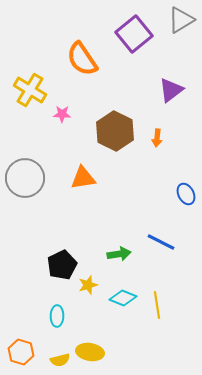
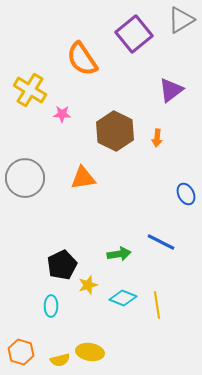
cyan ellipse: moved 6 px left, 10 px up
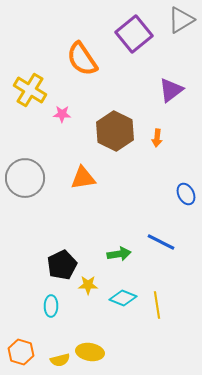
yellow star: rotated 18 degrees clockwise
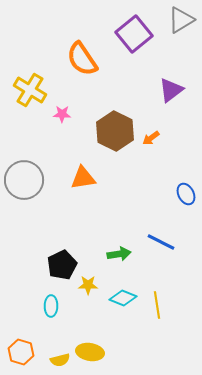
orange arrow: moved 6 px left; rotated 48 degrees clockwise
gray circle: moved 1 px left, 2 px down
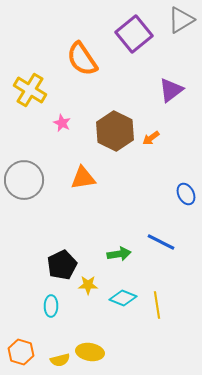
pink star: moved 9 px down; rotated 24 degrees clockwise
